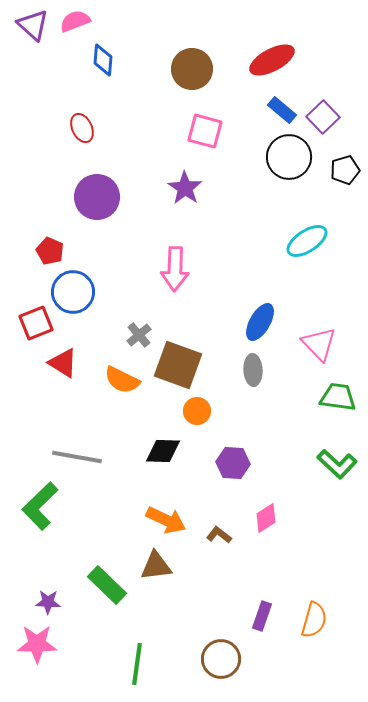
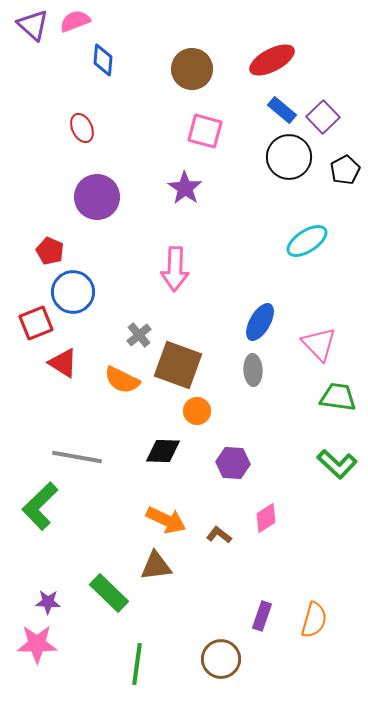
black pentagon at (345, 170): rotated 12 degrees counterclockwise
green rectangle at (107, 585): moved 2 px right, 8 px down
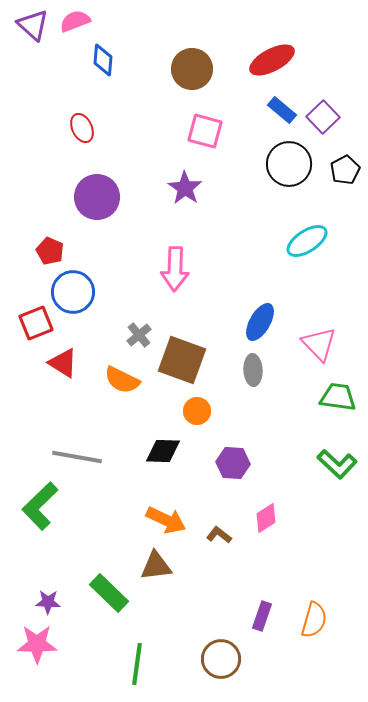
black circle at (289, 157): moved 7 px down
brown square at (178, 365): moved 4 px right, 5 px up
